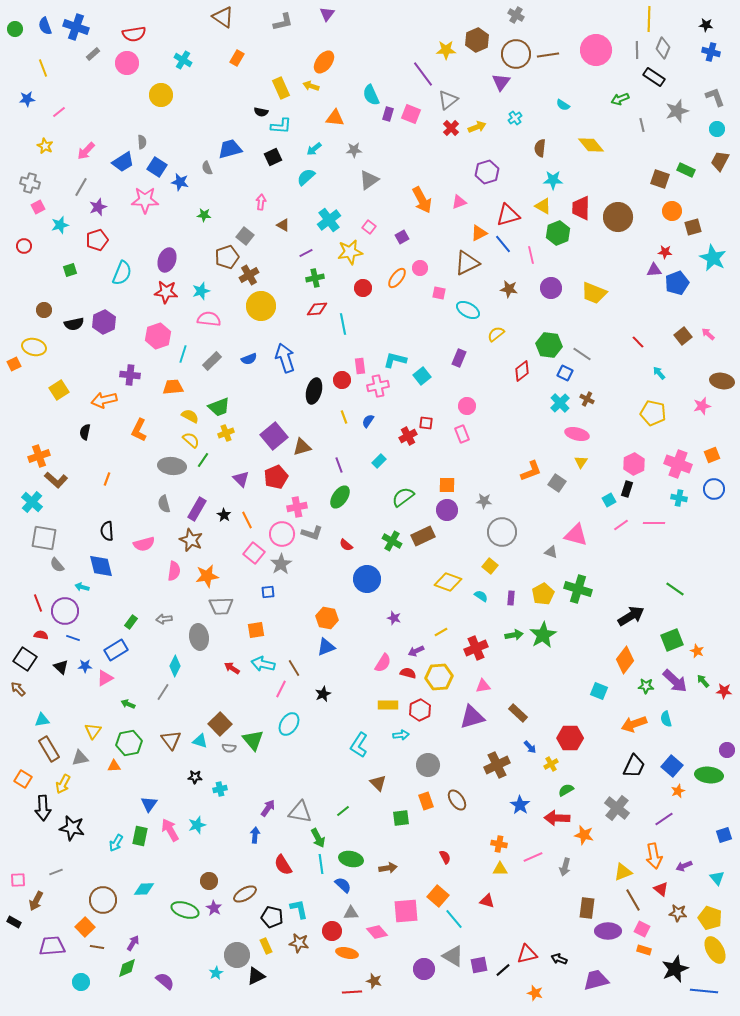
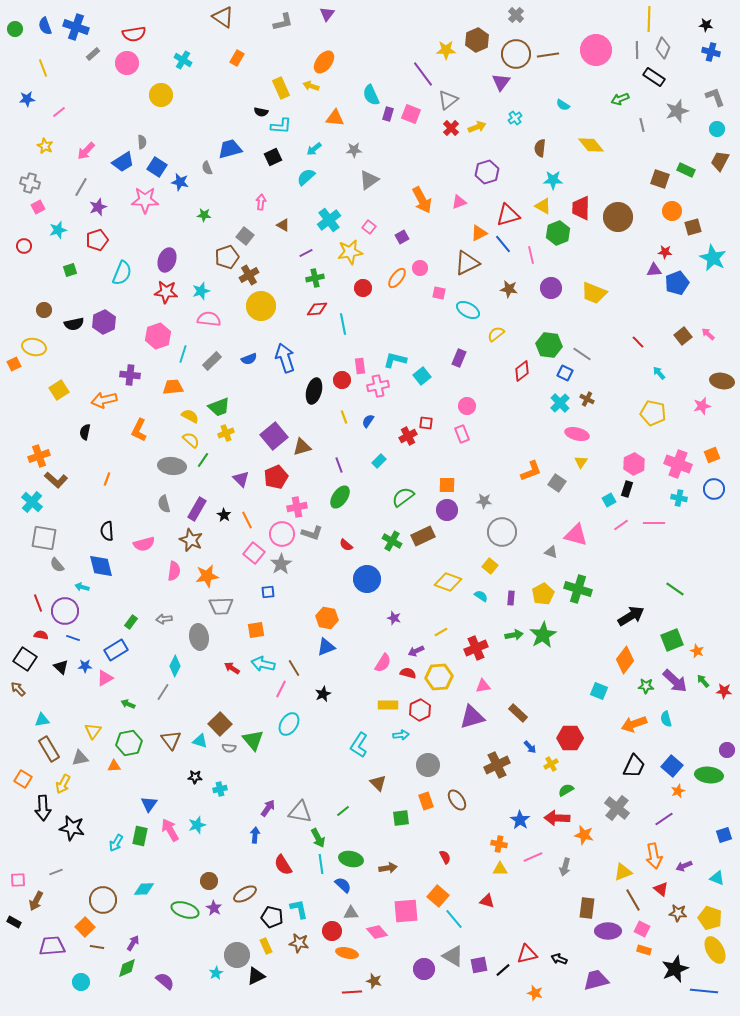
gray cross at (516, 15): rotated 14 degrees clockwise
cyan star at (60, 225): moved 2 px left, 5 px down
blue star at (520, 805): moved 15 px down
cyan triangle at (717, 878): rotated 28 degrees counterclockwise
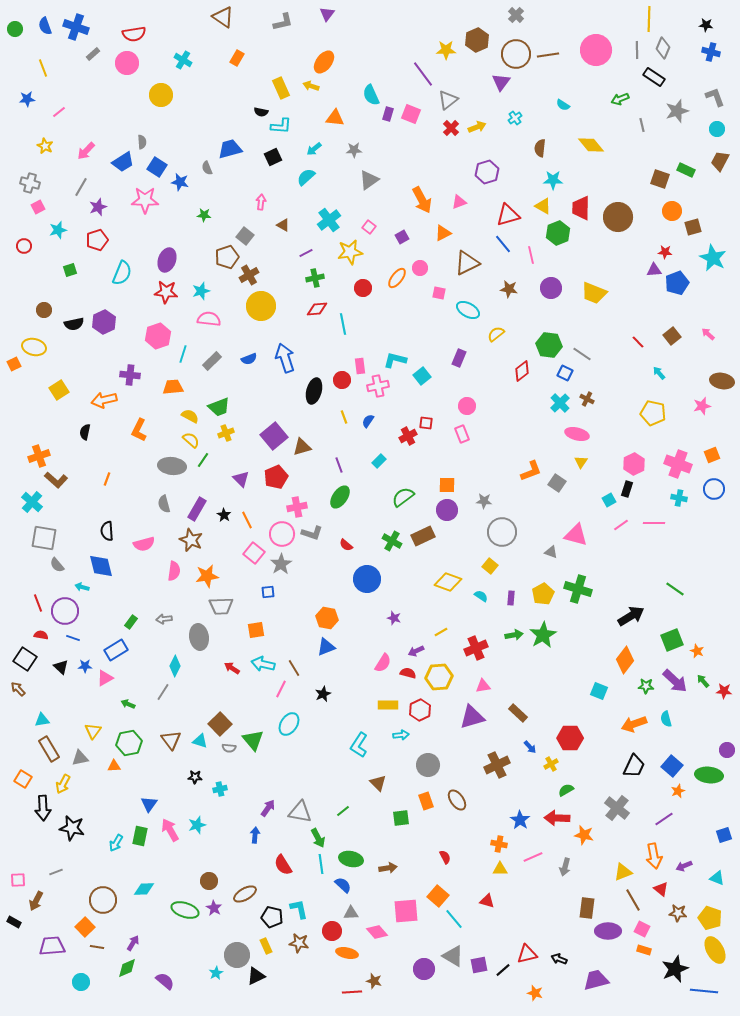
orange triangle at (479, 233): moved 36 px left
brown square at (683, 336): moved 11 px left
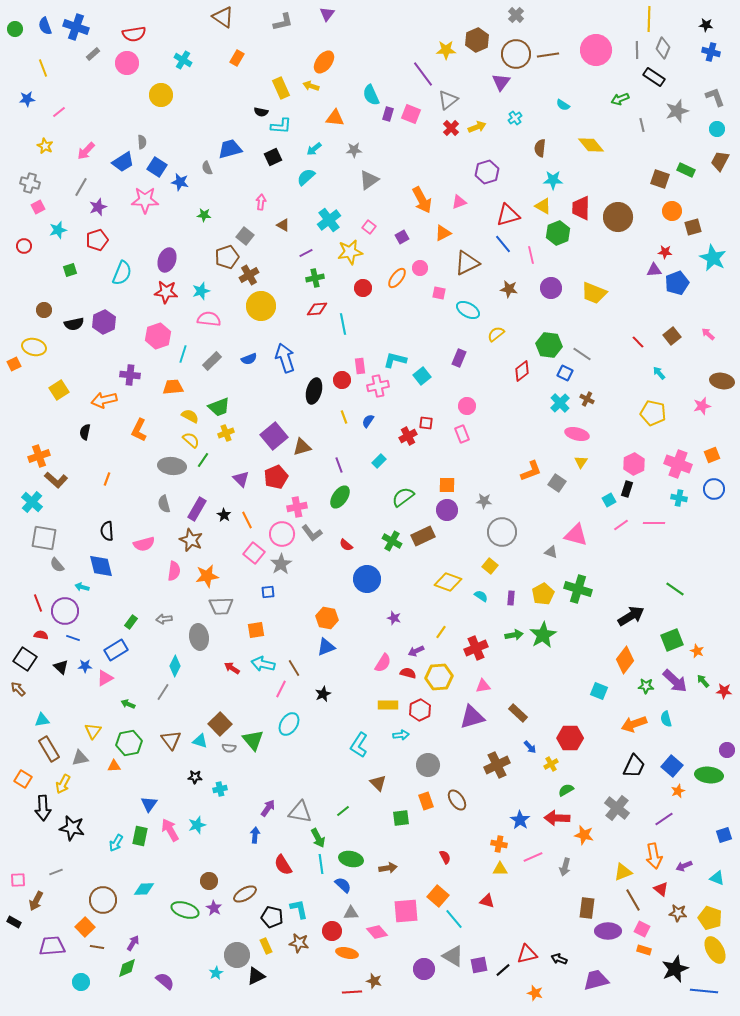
gray L-shape at (312, 533): rotated 35 degrees clockwise
yellow line at (441, 632): rotated 24 degrees counterclockwise
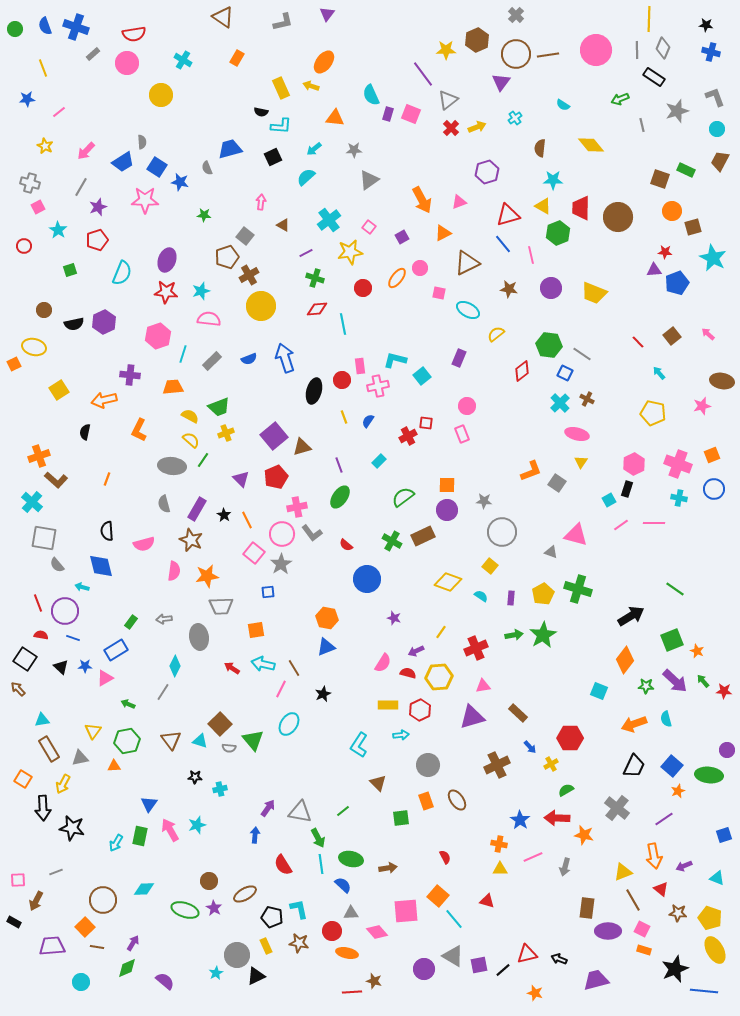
cyan star at (58, 230): rotated 24 degrees counterclockwise
green cross at (315, 278): rotated 30 degrees clockwise
green hexagon at (129, 743): moved 2 px left, 2 px up
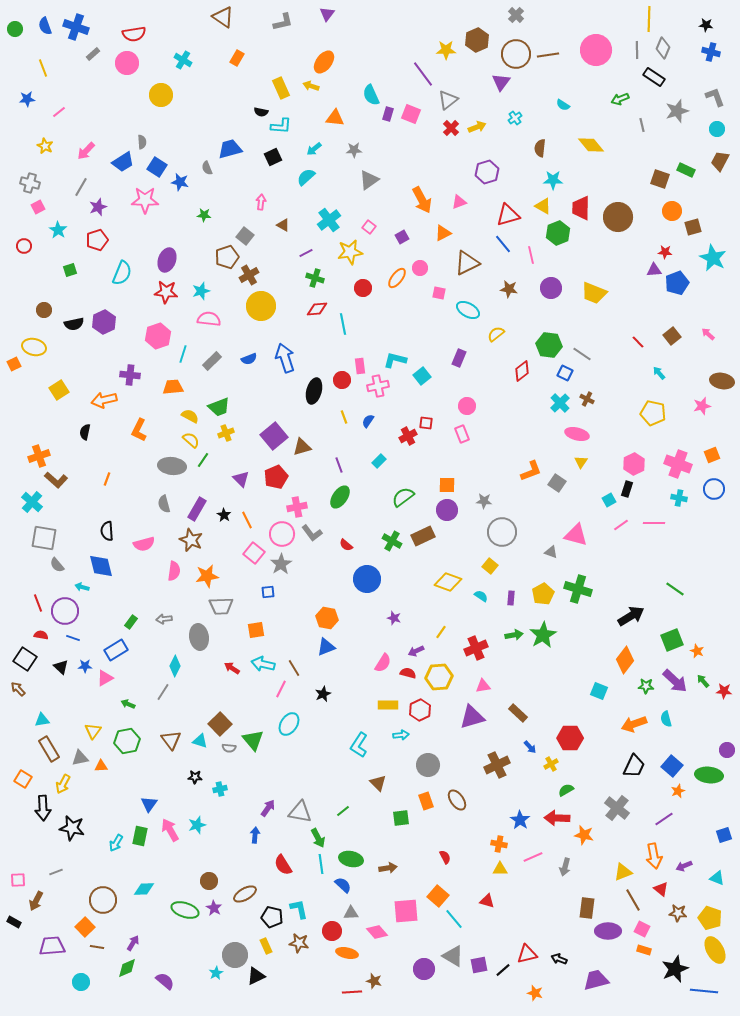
orange triangle at (114, 766): moved 13 px left
gray circle at (237, 955): moved 2 px left
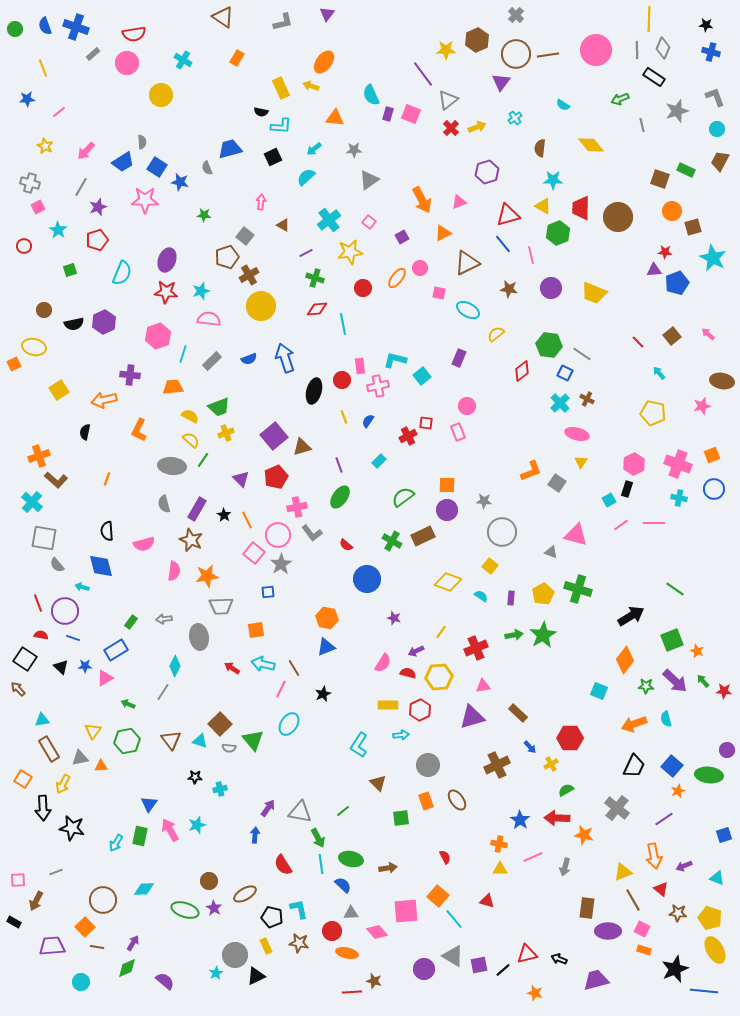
pink square at (369, 227): moved 5 px up
pink rectangle at (462, 434): moved 4 px left, 2 px up
pink circle at (282, 534): moved 4 px left, 1 px down
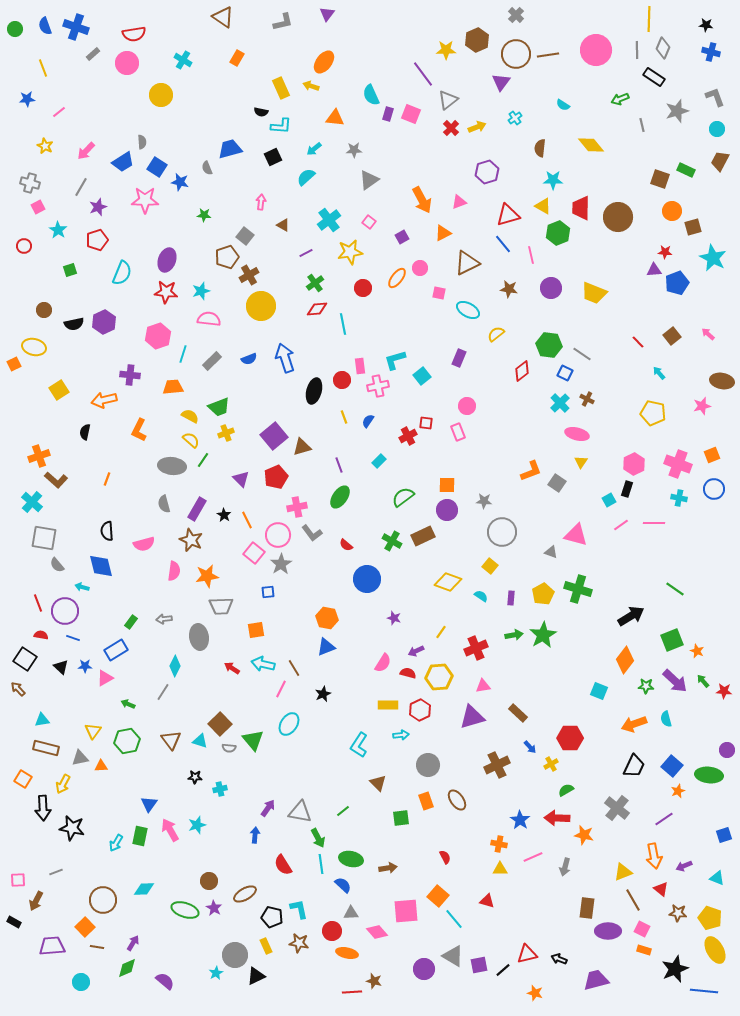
green cross at (315, 278): moved 5 px down; rotated 36 degrees clockwise
cyan L-shape at (395, 360): rotated 30 degrees counterclockwise
brown rectangle at (49, 749): moved 3 px left, 1 px up; rotated 45 degrees counterclockwise
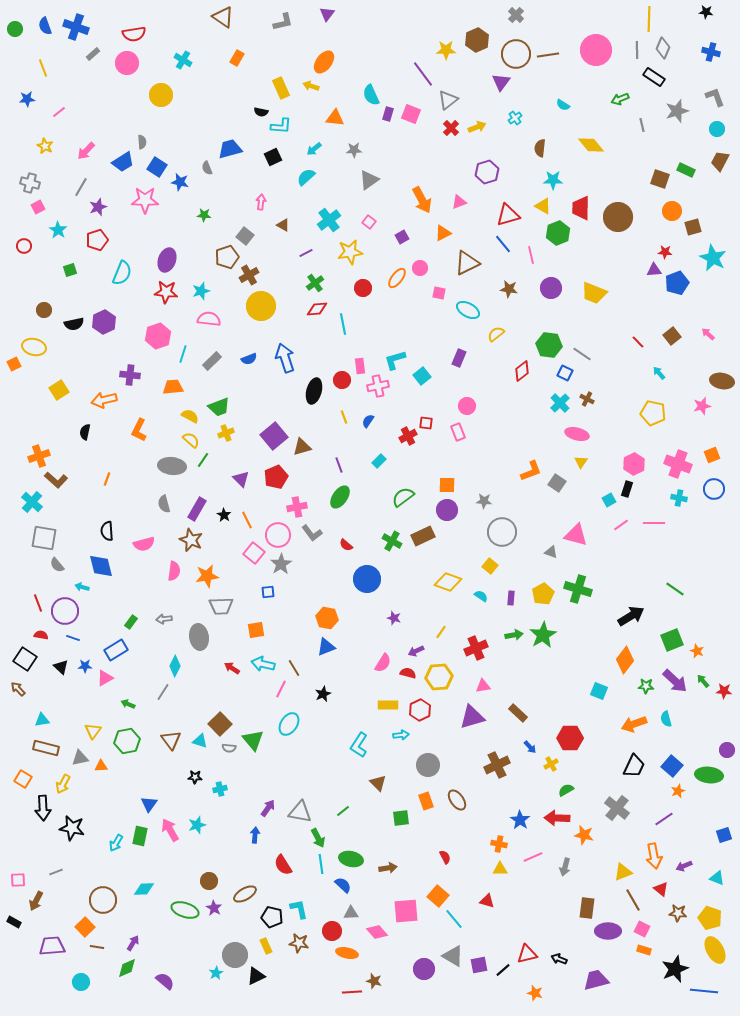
black star at (706, 25): moved 13 px up
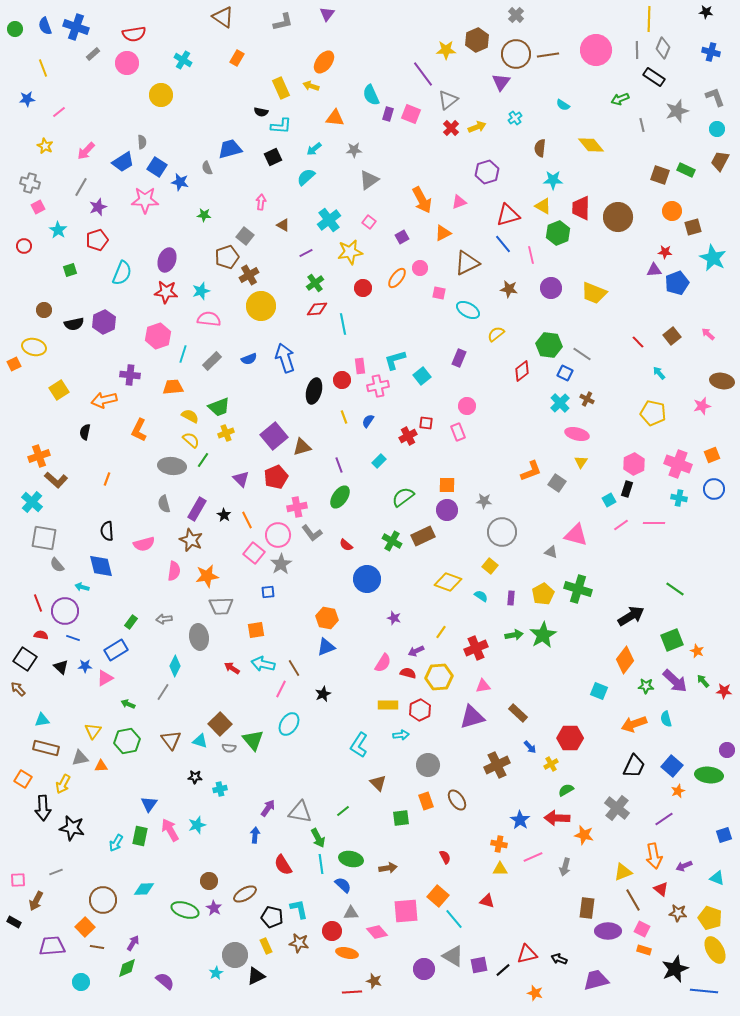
brown square at (660, 179): moved 4 px up
